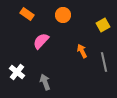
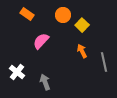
yellow square: moved 21 px left; rotated 16 degrees counterclockwise
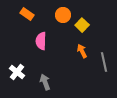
pink semicircle: rotated 42 degrees counterclockwise
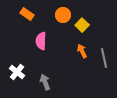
gray line: moved 4 px up
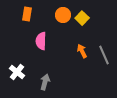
orange rectangle: rotated 64 degrees clockwise
yellow square: moved 7 px up
gray line: moved 3 px up; rotated 12 degrees counterclockwise
gray arrow: rotated 35 degrees clockwise
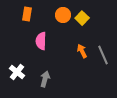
gray line: moved 1 px left
gray arrow: moved 3 px up
